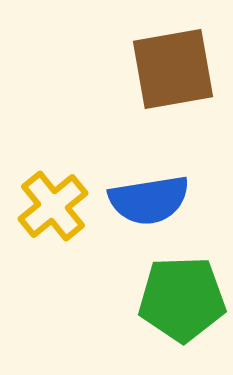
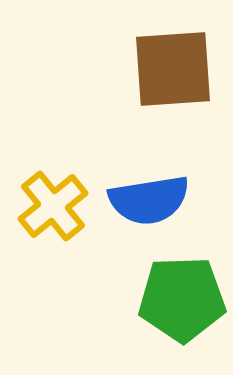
brown square: rotated 6 degrees clockwise
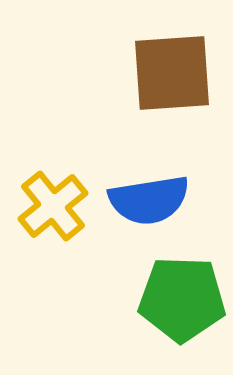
brown square: moved 1 px left, 4 px down
green pentagon: rotated 4 degrees clockwise
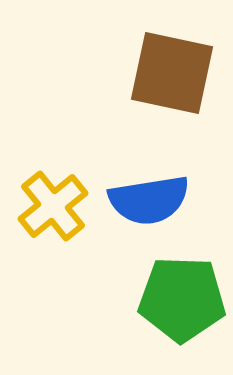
brown square: rotated 16 degrees clockwise
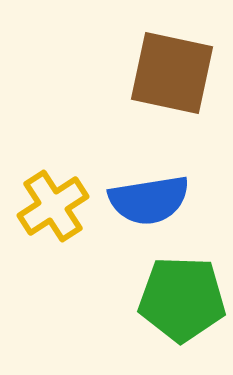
yellow cross: rotated 6 degrees clockwise
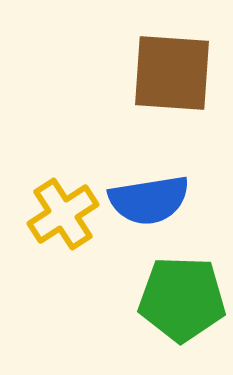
brown square: rotated 8 degrees counterclockwise
yellow cross: moved 10 px right, 8 px down
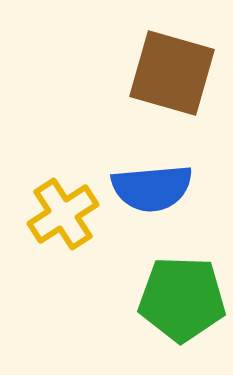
brown square: rotated 12 degrees clockwise
blue semicircle: moved 3 px right, 12 px up; rotated 4 degrees clockwise
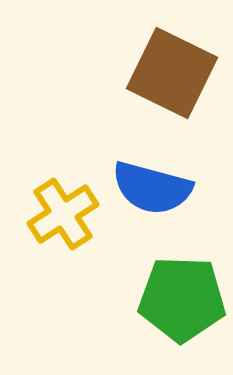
brown square: rotated 10 degrees clockwise
blue semicircle: rotated 20 degrees clockwise
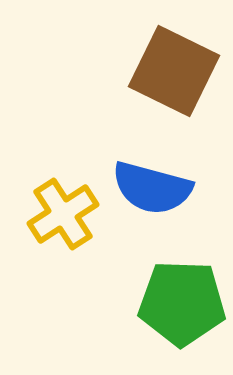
brown square: moved 2 px right, 2 px up
green pentagon: moved 4 px down
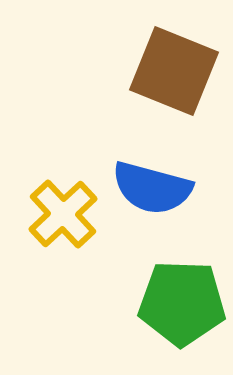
brown square: rotated 4 degrees counterclockwise
yellow cross: rotated 10 degrees counterclockwise
